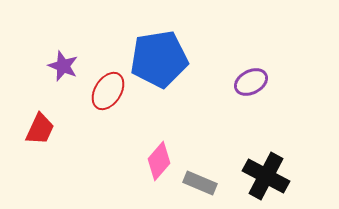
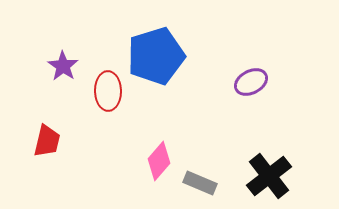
blue pentagon: moved 3 px left, 3 px up; rotated 8 degrees counterclockwise
purple star: rotated 12 degrees clockwise
red ellipse: rotated 33 degrees counterclockwise
red trapezoid: moved 7 px right, 12 px down; rotated 12 degrees counterclockwise
black cross: moved 3 px right; rotated 24 degrees clockwise
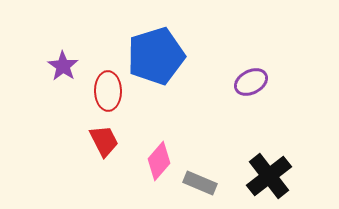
red trapezoid: moved 57 px right; rotated 40 degrees counterclockwise
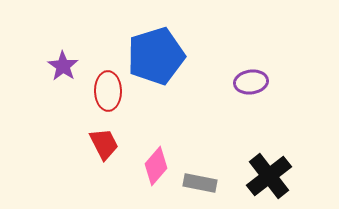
purple ellipse: rotated 20 degrees clockwise
red trapezoid: moved 3 px down
pink diamond: moved 3 px left, 5 px down
gray rectangle: rotated 12 degrees counterclockwise
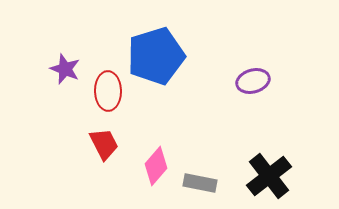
purple star: moved 2 px right, 3 px down; rotated 12 degrees counterclockwise
purple ellipse: moved 2 px right, 1 px up; rotated 8 degrees counterclockwise
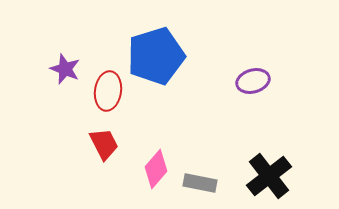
red ellipse: rotated 9 degrees clockwise
pink diamond: moved 3 px down
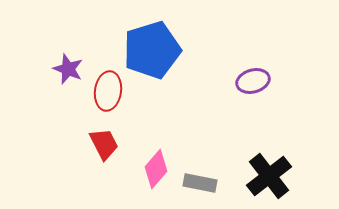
blue pentagon: moved 4 px left, 6 px up
purple star: moved 3 px right
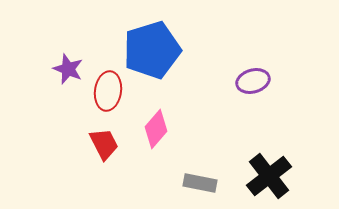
pink diamond: moved 40 px up
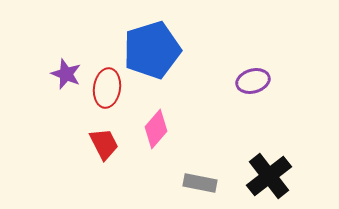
purple star: moved 2 px left, 5 px down
red ellipse: moved 1 px left, 3 px up
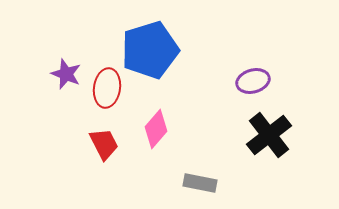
blue pentagon: moved 2 px left
black cross: moved 41 px up
